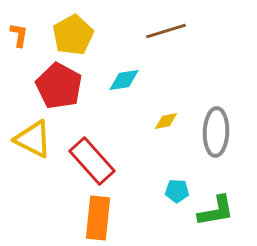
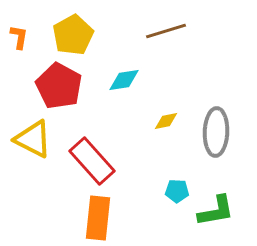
orange L-shape: moved 2 px down
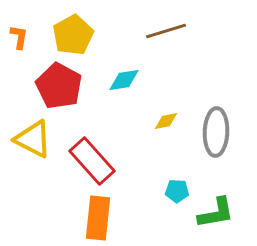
green L-shape: moved 2 px down
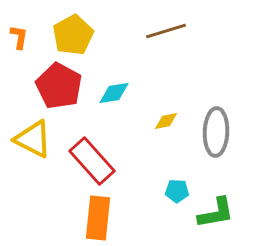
cyan diamond: moved 10 px left, 13 px down
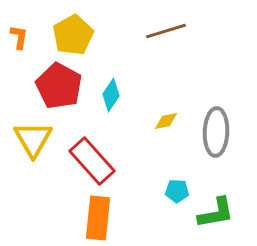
cyan diamond: moved 3 px left, 2 px down; rotated 48 degrees counterclockwise
yellow triangle: rotated 33 degrees clockwise
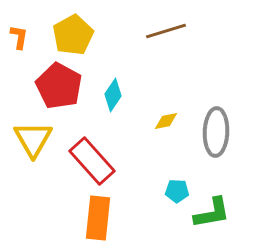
cyan diamond: moved 2 px right
green L-shape: moved 4 px left
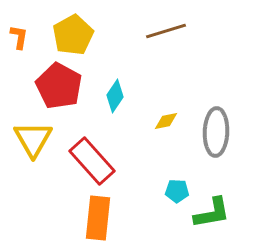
cyan diamond: moved 2 px right, 1 px down
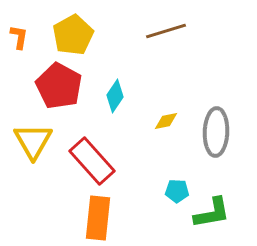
yellow triangle: moved 2 px down
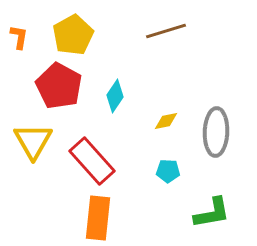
cyan pentagon: moved 9 px left, 20 px up
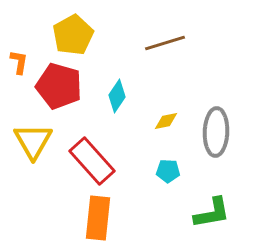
brown line: moved 1 px left, 12 px down
orange L-shape: moved 25 px down
red pentagon: rotated 12 degrees counterclockwise
cyan diamond: moved 2 px right
